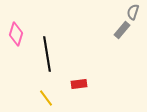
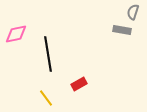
gray rectangle: rotated 60 degrees clockwise
pink diamond: rotated 60 degrees clockwise
black line: moved 1 px right
red rectangle: rotated 21 degrees counterclockwise
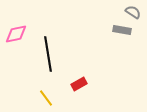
gray semicircle: rotated 105 degrees clockwise
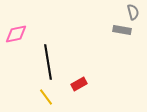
gray semicircle: rotated 42 degrees clockwise
black line: moved 8 px down
yellow line: moved 1 px up
